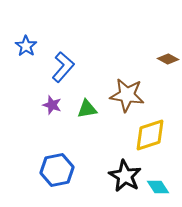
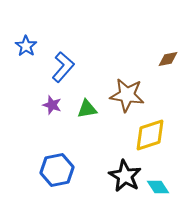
brown diamond: rotated 40 degrees counterclockwise
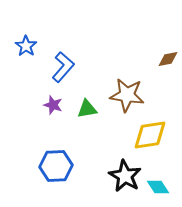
purple star: moved 1 px right
yellow diamond: rotated 9 degrees clockwise
blue hexagon: moved 1 px left, 4 px up; rotated 8 degrees clockwise
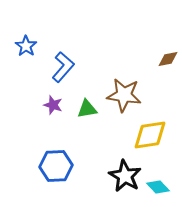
brown star: moved 3 px left
cyan diamond: rotated 10 degrees counterclockwise
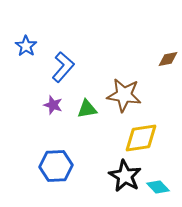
yellow diamond: moved 9 px left, 3 px down
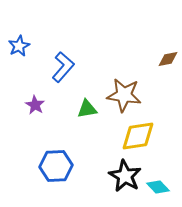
blue star: moved 7 px left; rotated 10 degrees clockwise
purple star: moved 18 px left; rotated 12 degrees clockwise
yellow diamond: moved 3 px left, 2 px up
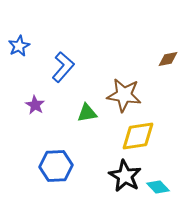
green triangle: moved 4 px down
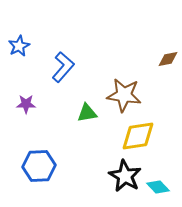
purple star: moved 9 px left, 1 px up; rotated 30 degrees counterclockwise
blue hexagon: moved 17 px left
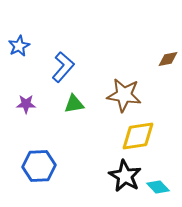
green triangle: moved 13 px left, 9 px up
